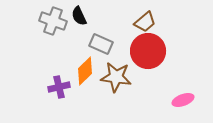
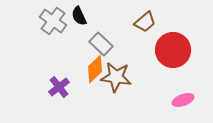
gray cross: rotated 16 degrees clockwise
gray rectangle: rotated 20 degrees clockwise
red circle: moved 25 px right, 1 px up
orange diamond: moved 10 px right, 2 px up
purple cross: rotated 25 degrees counterclockwise
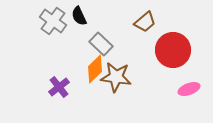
pink ellipse: moved 6 px right, 11 px up
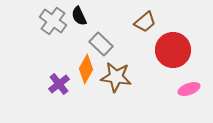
orange diamond: moved 9 px left; rotated 16 degrees counterclockwise
purple cross: moved 3 px up
